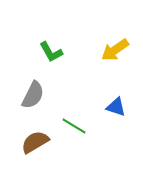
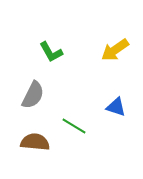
brown semicircle: rotated 36 degrees clockwise
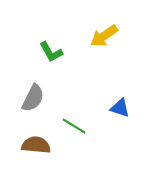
yellow arrow: moved 11 px left, 14 px up
gray semicircle: moved 3 px down
blue triangle: moved 4 px right, 1 px down
brown semicircle: moved 1 px right, 3 px down
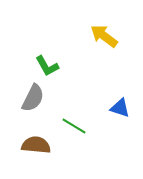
yellow arrow: rotated 72 degrees clockwise
green L-shape: moved 4 px left, 14 px down
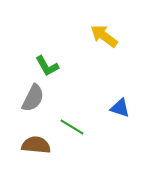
green line: moved 2 px left, 1 px down
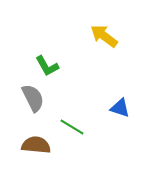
gray semicircle: rotated 52 degrees counterclockwise
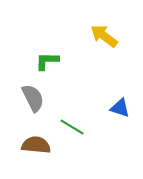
green L-shape: moved 5 px up; rotated 120 degrees clockwise
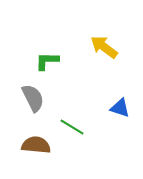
yellow arrow: moved 11 px down
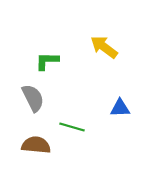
blue triangle: rotated 20 degrees counterclockwise
green line: rotated 15 degrees counterclockwise
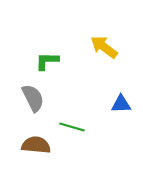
blue triangle: moved 1 px right, 4 px up
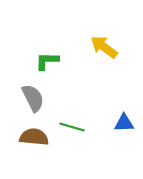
blue triangle: moved 3 px right, 19 px down
brown semicircle: moved 2 px left, 8 px up
